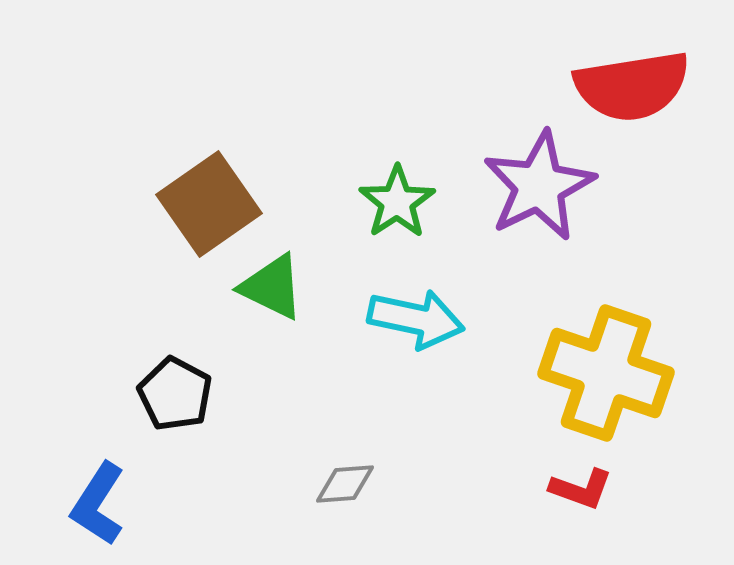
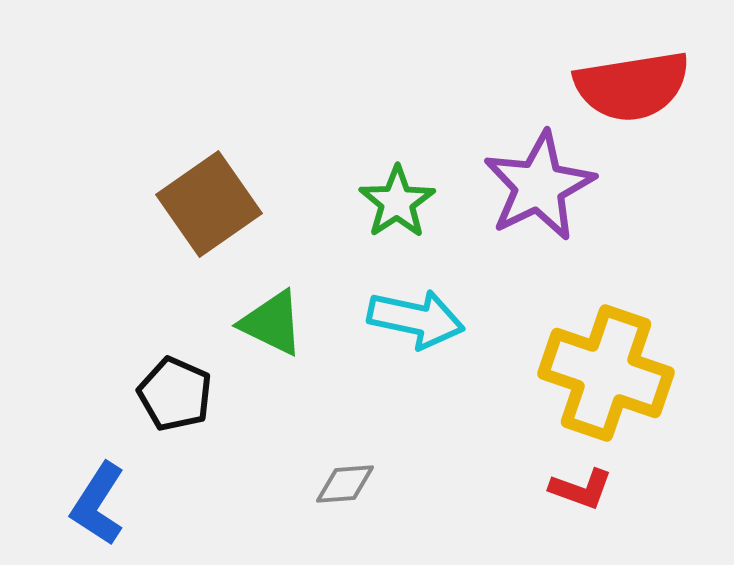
green triangle: moved 36 px down
black pentagon: rotated 4 degrees counterclockwise
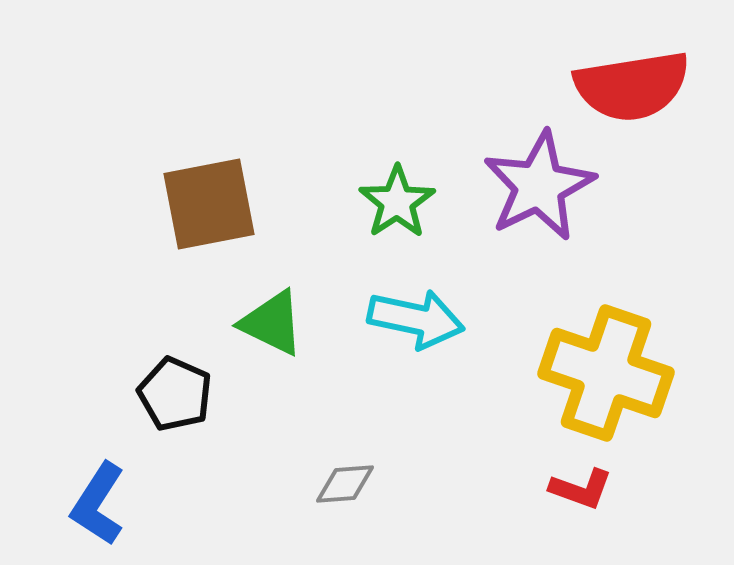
brown square: rotated 24 degrees clockwise
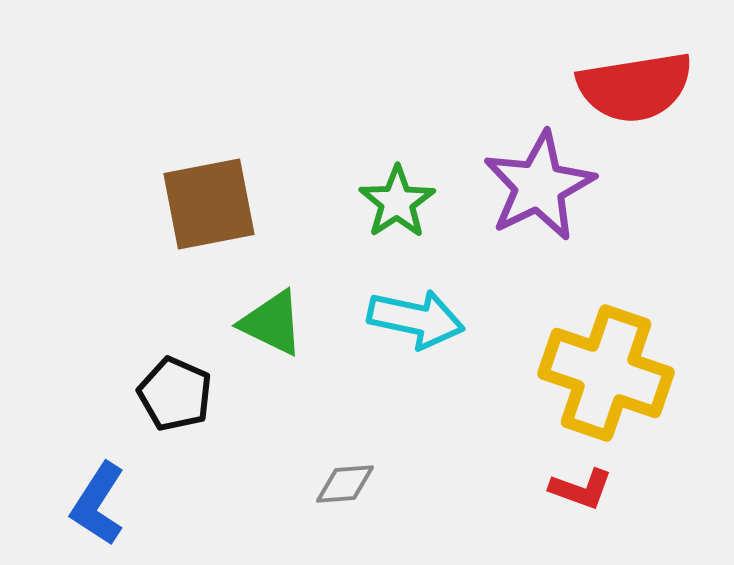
red semicircle: moved 3 px right, 1 px down
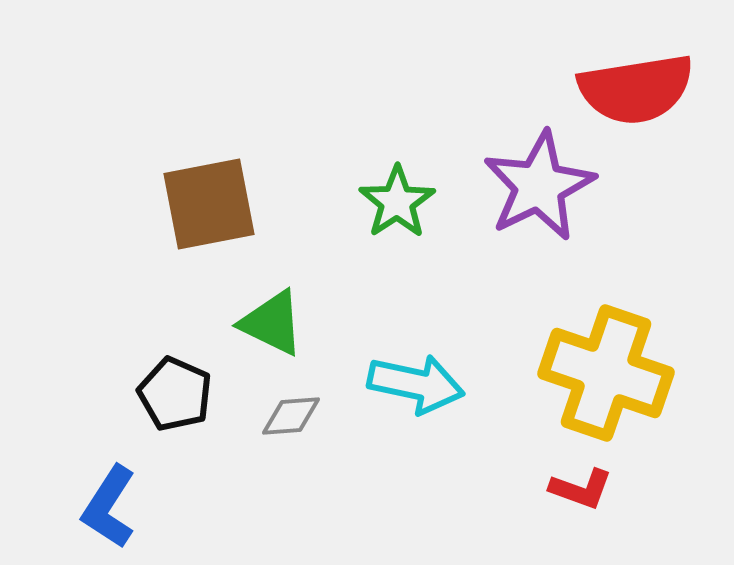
red semicircle: moved 1 px right, 2 px down
cyan arrow: moved 65 px down
gray diamond: moved 54 px left, 68 px up
blue L-shape: moved 11 px right, 3 px down
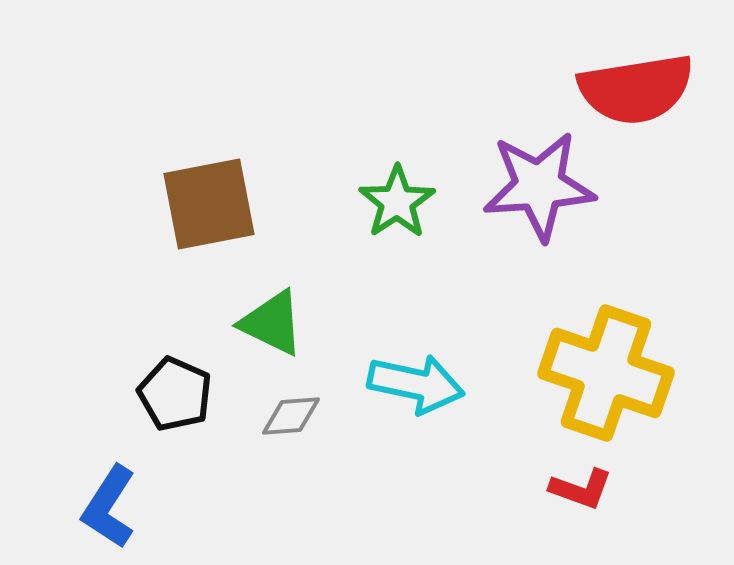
purple star: rotated 22 degrees clockwise
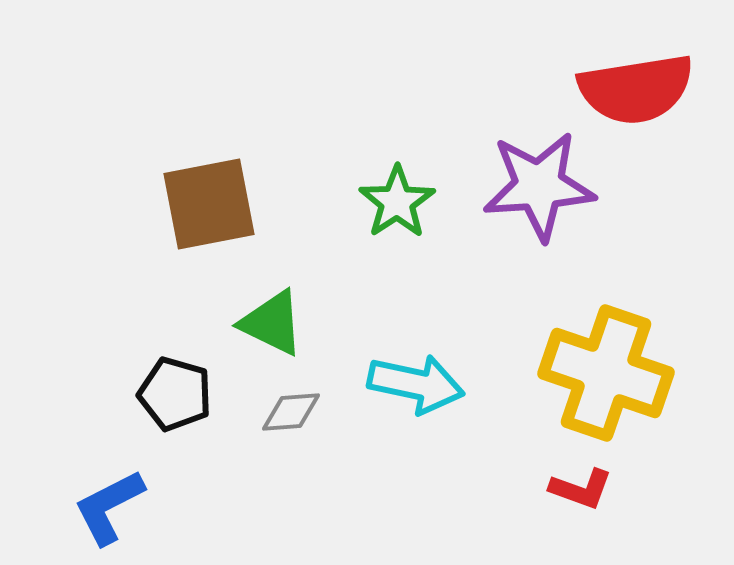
black pentagon: rotated 8 degrees counterclockwise
gray diamond: moved 4 px up
blue L-shape: rotated 30 degrees clockwise
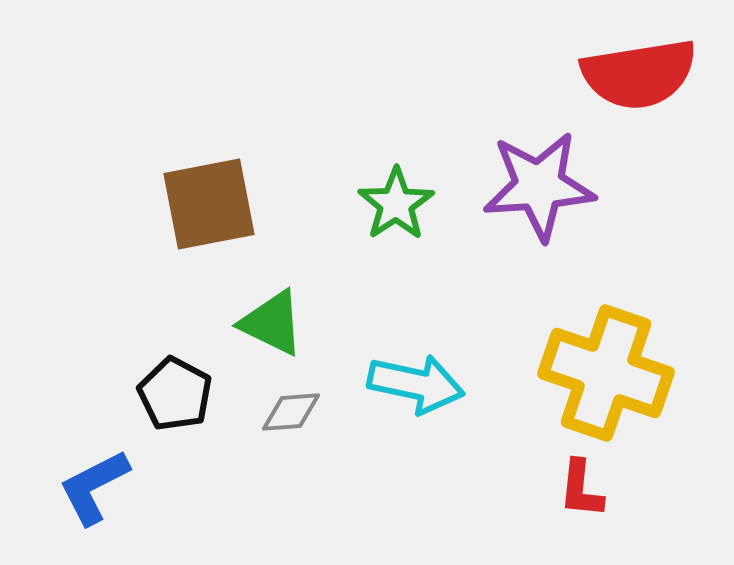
red semicircle: moved 3 px right, 15 px up
green star: moved 1 px left, 2 px down
black pentagon: rotated 12 degrees clockwise
red L-shape: rotated 76 degrees clockwise
blue L-shape: moved 15 px left, 20 px up
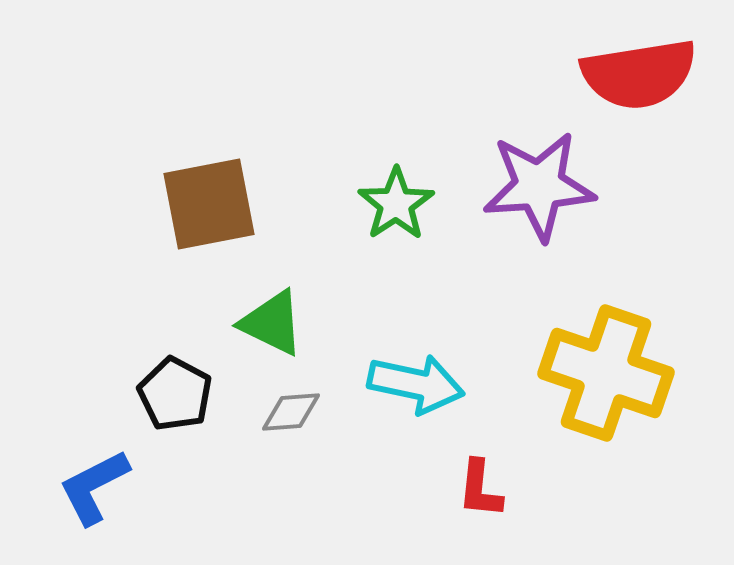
red L-shape: moved 101 px left
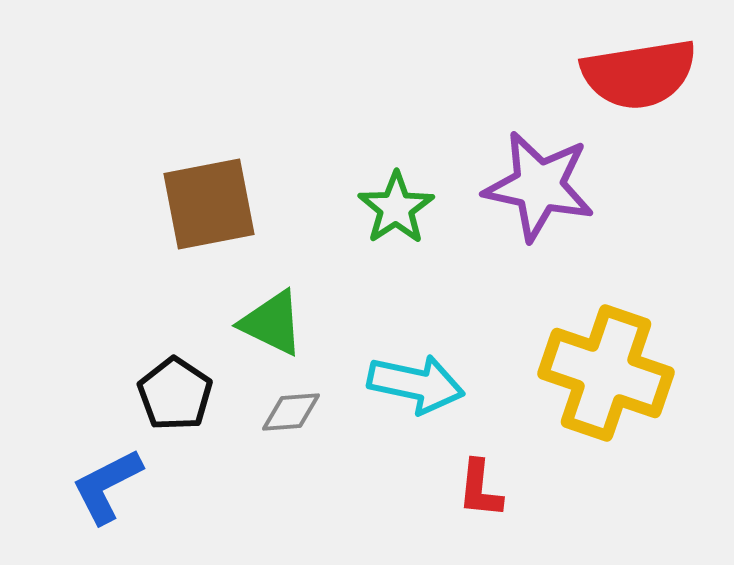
purple star: rotated 16 degrees clockwise
green star: moved 4 px down
black pentagon: rotated 6 degrees clockwise
blue L-shape: moved 13 px right, 1 px up
